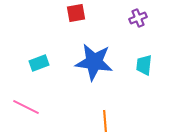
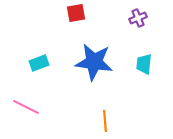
cyan trapezoid: moved 1 px up
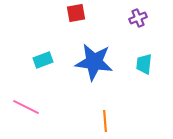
cyan rectangle: moved 4 px right, 3 px up
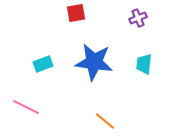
cyan rectangle: moved 4 px down
orange line: rotated 45 degrees counterclockwise
